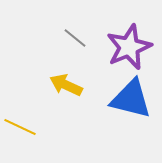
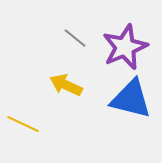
purple star: moved 4 px left
yellow line: moved 3 px right, 3 px up
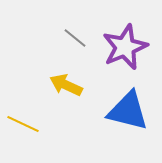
blue triangle: moved 3 px left, 12 px down
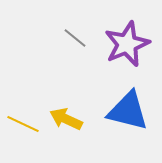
purple star: moved 2 px right, 3 px up
yellow arrow: moved 34 px down
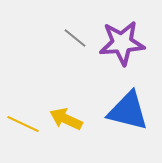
purple star: moved 5 px left, 1 px up; rotated 18 degrees clockwise
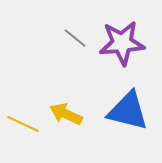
yellow arrow: moved 5 px up
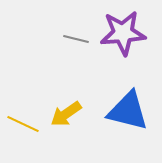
gray line: moved 1 px right, 1 px down; rotated 25 degrees counterclockwise
purple star: moved 1 px right, 10 px up
yellow arrow: rotated 60 degrees counterclockwise
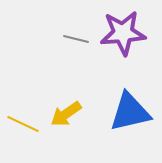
blue triangle: moved 2 px right, 1 px down; rotated 27 degrees counterclockwise
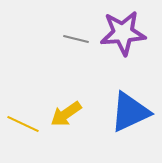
blue triangle: rotated 12 degrees counterclockwise
